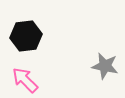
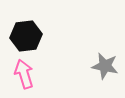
pink arrow: moved 1 px left, 6 px up; rotated 28 degrees clockwise
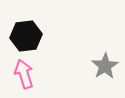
gray star: rotated 28 degrees clockwise
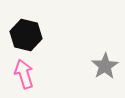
black hexagon: moved 1 px up; rotated 20 degrees clockwise
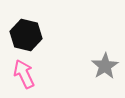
pink arrow: rotated 8 degrees counterclockwise
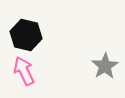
pink arrow: moved 3 px up
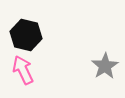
pink arrow: moved 1 px left, 1 px up
